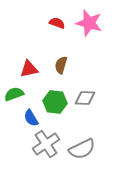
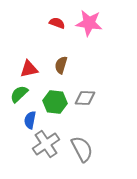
pink star: rotated 8 degrees counterclockwise
green semicircle: moved 5 px right; rotated 24 degrees counterclockwise
blue semicircle: moved 1 px left, 2 px down; rotated 42 degrees clockwise
gray semicircle: rotated 92 degrees counterclockwise
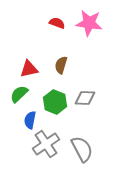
green hexagon: rotated 15 degrees clockwise
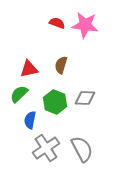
pink star: moved 4 px left, 2 px down
gray cross: moved 4 px down
